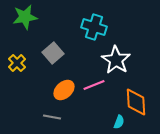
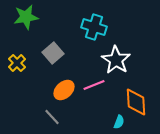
green star: moved 1 px right
gray line: rotated 36 degrees clockwise
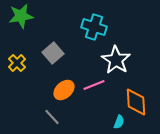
green star: moved 5 px left, 1 px up
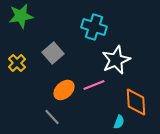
white star: rotated 16 degrees clockwise
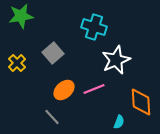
pink line: moved 4 px down
orange diamond: moved 5 px right
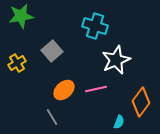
cyan cross: moved 1 px right, 1 px up
gray square: moved 1 px left, 2 px up
yellow cross: rotated 12 degrees clockwise
pink line: moved 2 px right; rotated 10 degrees clockwise
orange diamond: rotated 40 degrees clockwise
gray line: rotated 12 degrees clockwise
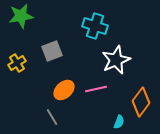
gray square: rotated 20 degrees clockwise
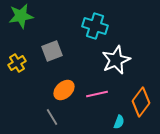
pink line: moved 1 px right, 5 px down
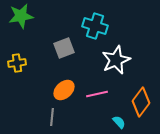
gray square: moved 12 px right, 3 px up
yellow cross: rotated 24 degrees clockwise
gray line: rotated 36 degrees clockwise
cyan semicircle: rotated 64 degrees counterclockwise
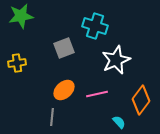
orange diamond: moved 2 px up
